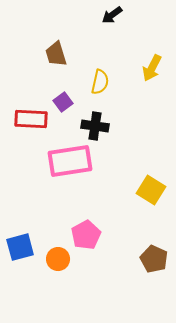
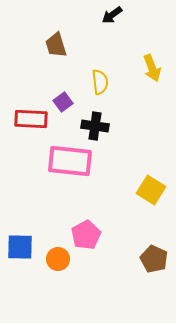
brown trapezoid: moved 9 px up
yellow arrow: rotated 48 degrees counterclockwise
yellow semicircle: rotated 20 degrees counterclockwise
pink rectangle: rotated 15 degrees clockwise
blue square: rotated 16 degrees clockwise
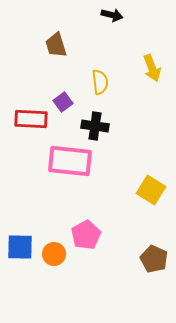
black arrow: rotated 130 degrees counterclockwise
orange circle: moved 4 px left, 5 px up
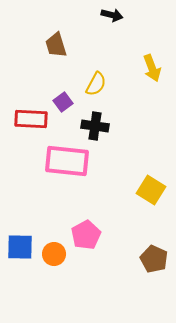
yellow semicircle: moved 4 px left, 2 px down; rotated 35 degrees clockwise
pink rectangle: moved 3 px left
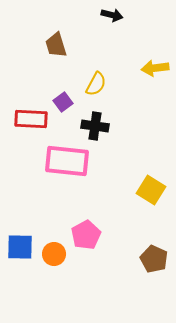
yellow arrow: moved 3 px right; rotated 104 degrees clockwise
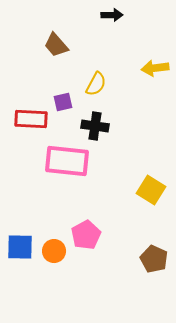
black arrow: rotated 15 degrees counterclockwise
brown trapezoid: rotated 24 degrees counterclockwise
purple square: rotated 24 degrees clockwise
orange circle: moved 3 px up
